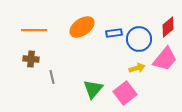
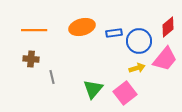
orange ellipse: rotated 20 degrees clockwise
blue circle: moved 2 px down
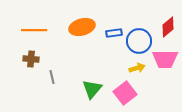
pink trapezoid: rotated 52 degrees clockwise
green triangle: moved 1 px left
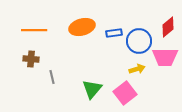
pink trapezoid: moved 2 px up
yellow arrow: moved 1 px down
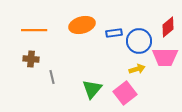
orange ellipse: moved 2 px up
